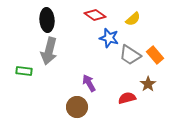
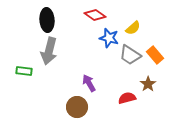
yellow semicircle: moved 9 px down
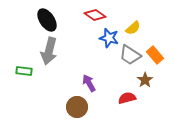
black ellipse: rotated 30 degrees counterclockwise
brown star: moved 3 px left, 4 px up
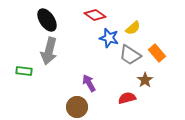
orange rectangle: moved 2 px right, 2 px up
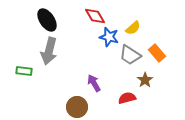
red diamond: moved 1 px down; rotated 25 degrees clockwise
blue star: moved 1 px up
purple arrow: moved 5 px right
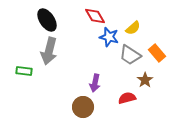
purple arrow: moved 1 px right; rotated 138 degrees counterclockwise
brown circle: moved 6 px right
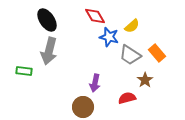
yellow semicircle: moved 1 px left, 2 px up
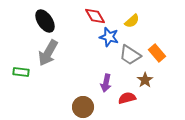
black ellipse: moved 2 px left, 1 px down
yellow semicircle: moved 5 px up
gray arrow: moved 1 px left, 2 px down; rotated 16 degrees clockwise
green rectangle: moved 3 px left, 1 px down
purple arrow: moved 11 px right
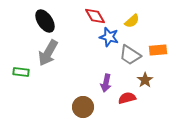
orange rectangle: moved 1 px right, 3 px up; rotated 54 degrees counterclockwise
